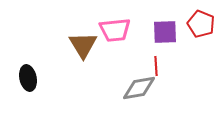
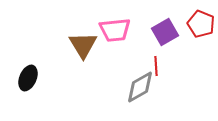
purple square: rotated 28 degrees counterclockwise
black ellipse: rotated 35 degrees clockwise
gray diamond: moved 1 px right, 1 px up; rotated 20 degrees counterclockwise
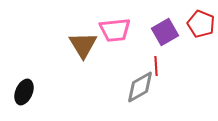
black ellipse: moved 4 px left, 14 px down
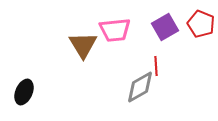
purple square: moved 5 px up
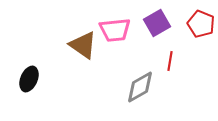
purple square: moved 8 px left, 4 px up
brown triangle: rotated 24 degrees counterclockwise
red line: moved 14 px right, 5 px up; rotated 12 degrees clockwise
black ellipse: moved 5 px right, 13 px up
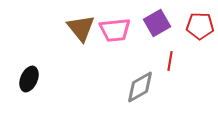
red pentagon: moved 1 px left, 2 px down; rotated 20 degrees counterclockwise
brown triangle: moved 2 px left, 17 px up; rotated 16 degrees clockwise
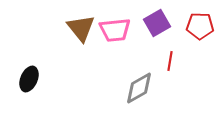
gray diamond: moved 1 px left, 1 px down
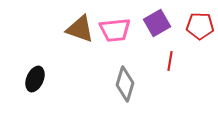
brown triangle: moved 1 px left, 1 px down; rotated 32 degrees counterclockwise
black ellipse: moved 6 px right
gray diamond: moved 14 px left, 4 px up; rotated 44 degrees counterclockwise
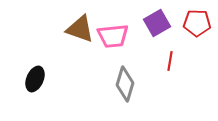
red pentagon: moved 3 px left, 3 px up
pink trapezoid: moved 2 px left, 6 px down
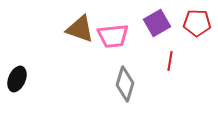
black ellipse: moved 18 px left
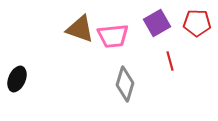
red line: rotated 24 degrees counterclockwise
